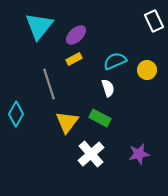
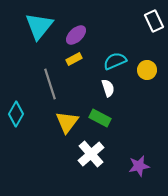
gray line: moved 1 px right
purple star: moved 12 px down
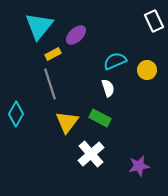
yellow rectangle: moved 21 px left, 5 px up
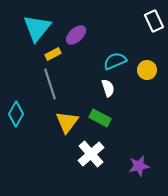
cyan triangle: moved 2 px left, 2 px down
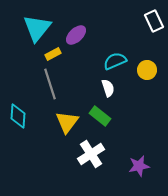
cyan diamond: moved 2 px right, 2 px down; rotated 25 degrees counterclockwise
green rectangle: moved 2 px up; rotated 10 degrees clockwise
white cross: rotated 8 degrees clockwise
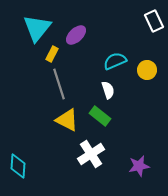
yellow rectangle: moved 1 px left; rotated 35 degrees counterclockwise
gray line: moved 9 px right
white semicircle: moved 2 px down
cyan diamond: moved 50 px down
yellow triangle: moved 2 px up; rotated 40 degrees counterclockwise
